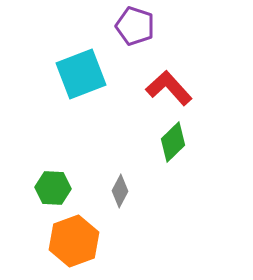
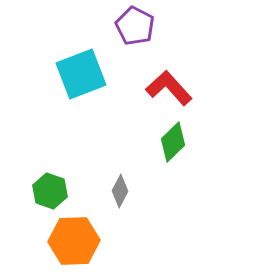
purple pentagon: rotated 9 degrees clockwise
green hexagon: moved 3 px left, 3 px down; rotated 16 degrees clockwise
orange hexagon: rotated 18 degrees clockwise
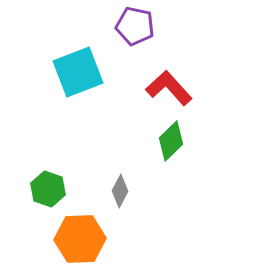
purple pentagon: rotated 15 degrees counterclockwise
cyan square: moved 3 px left, 2 px up
green diamond: moved 2 px left, 1 px up
green hexagon: moved 2 px left, 2 px up
orange hexagon: moved 6 px right, 2 px up
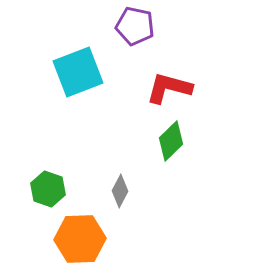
red L-shape: rotated 33 degrees counterclockwise
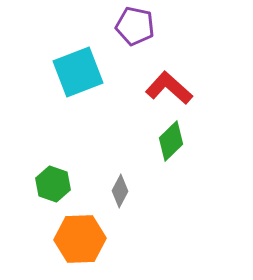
red L-shape: rotated 27 degrees clockwise
green hexagon: moved 5 px right, 5 px up
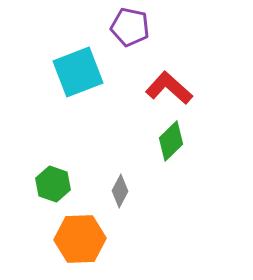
purple pentagon: moved 5 px left, 1 px down
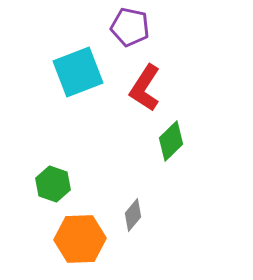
red L-shape: moved 24 px left; rotated 99 degrees counterclockwise
gray diamond: moved 13 px right, 24 px down; rotated 12 degrees clockwise
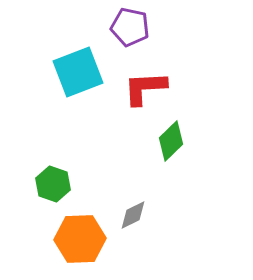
red L-shape: rotated 54 degrees clockwise
gray diamond: rotated 24 degrees clockwise
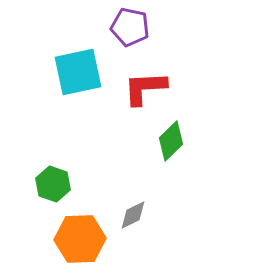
cyan square: rotated 9 degrees clockwise
